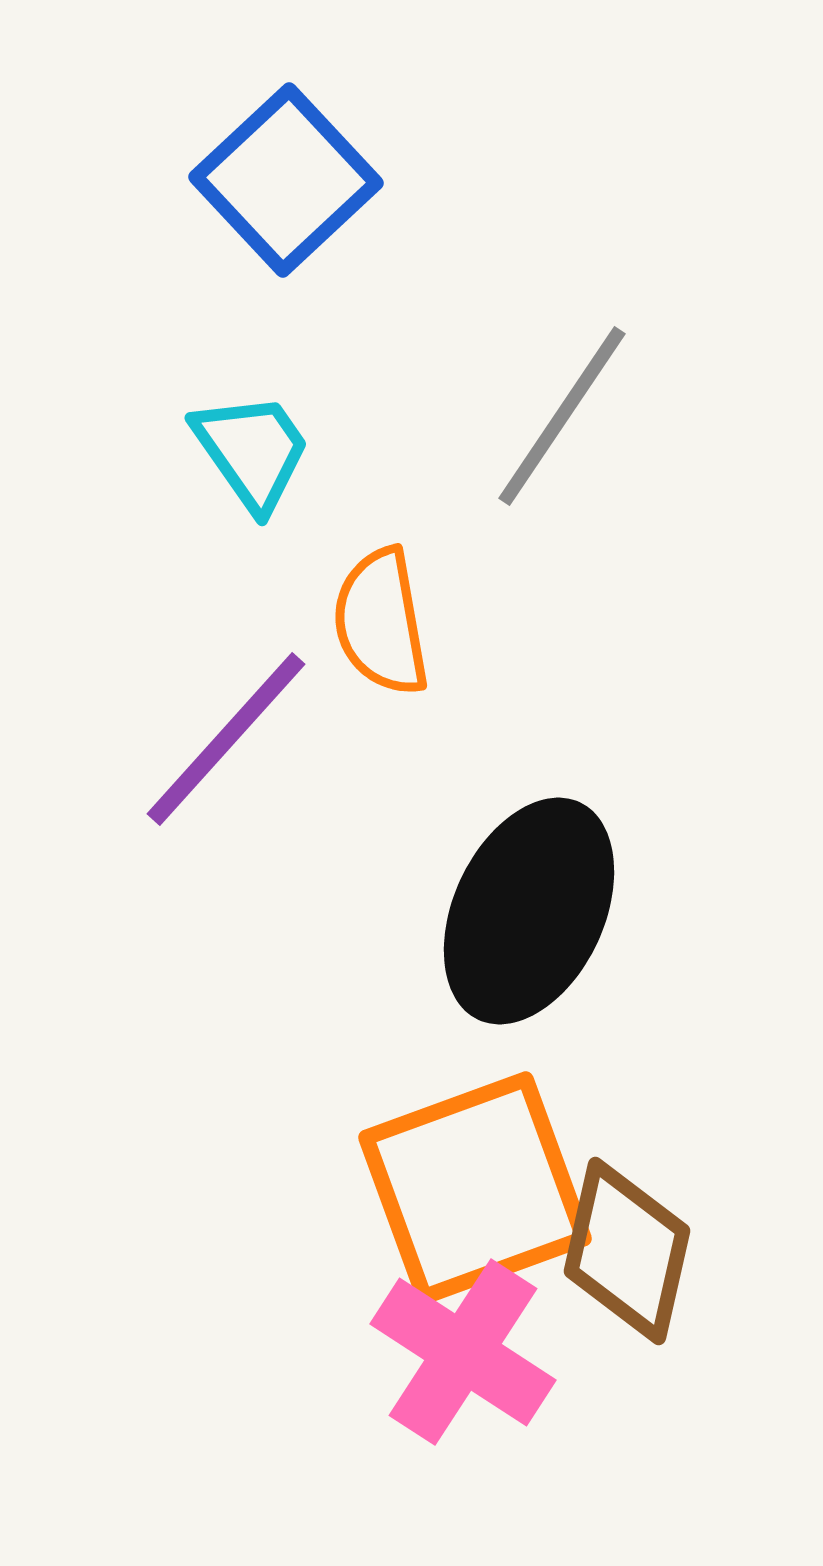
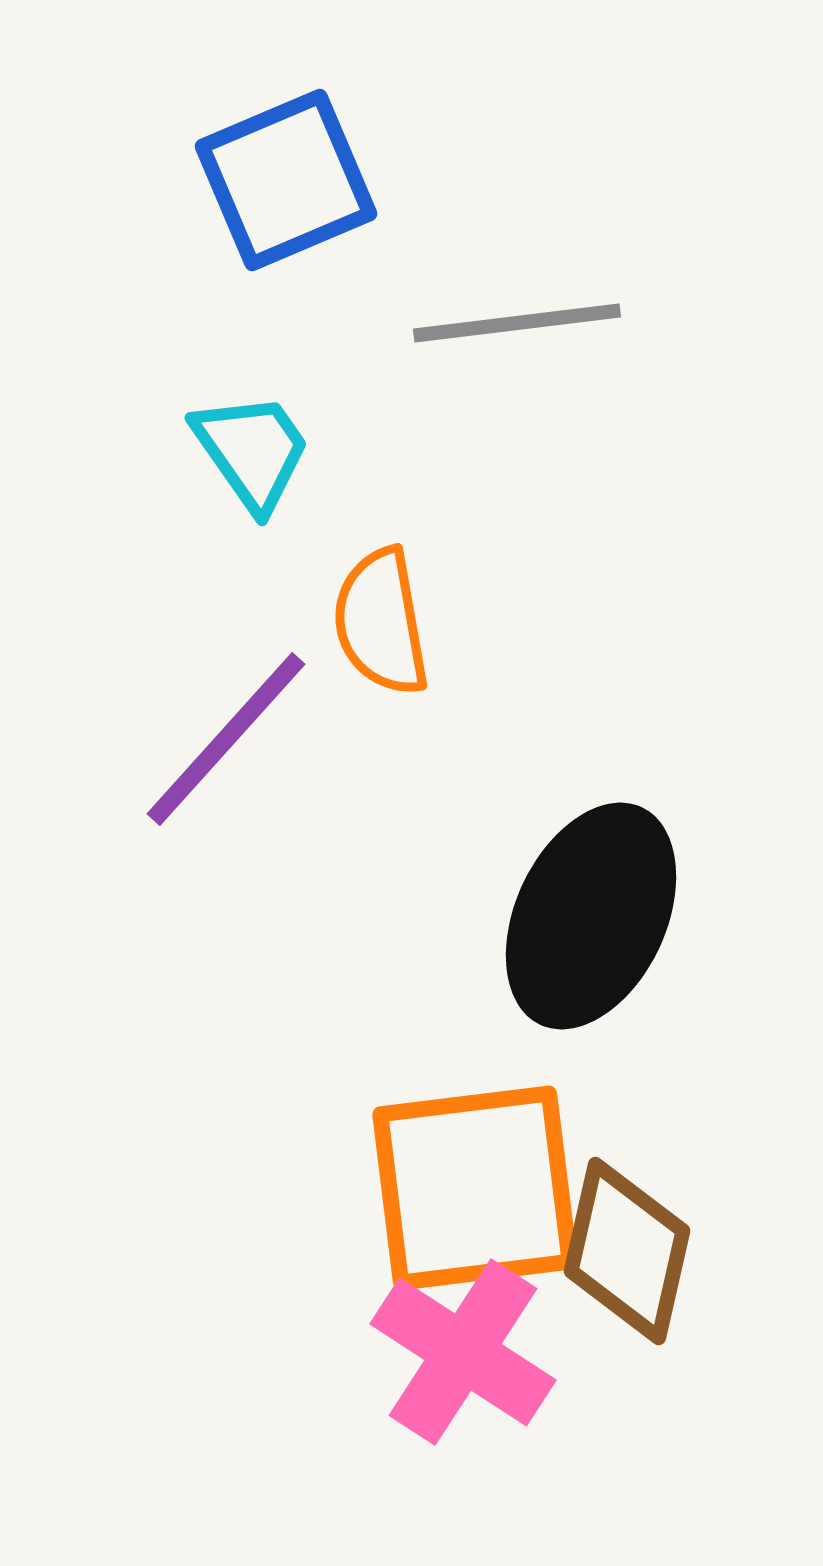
blue square: rotated 20 degrees clockwise
gray line: moved 45 px left, 93 px up; rotated 49 degrees clockwise
black ellipse: moved 62 px right, 5 px down
orange square: rotated 13 degrees clockwise
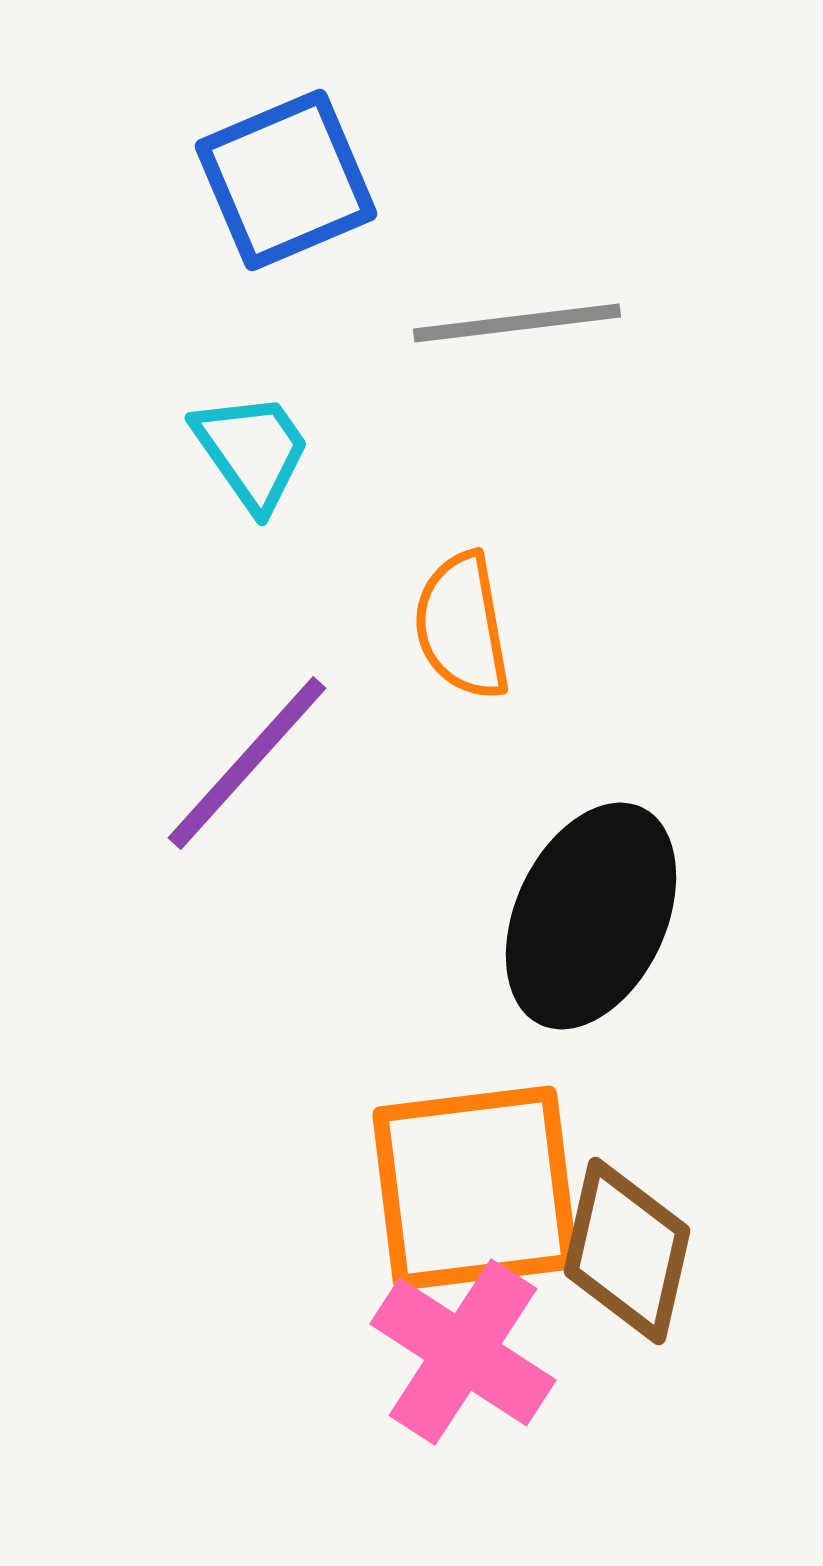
orange semicircle: moved 81 px right, 4 px down
purple line: moved 21 px right, 24 px down
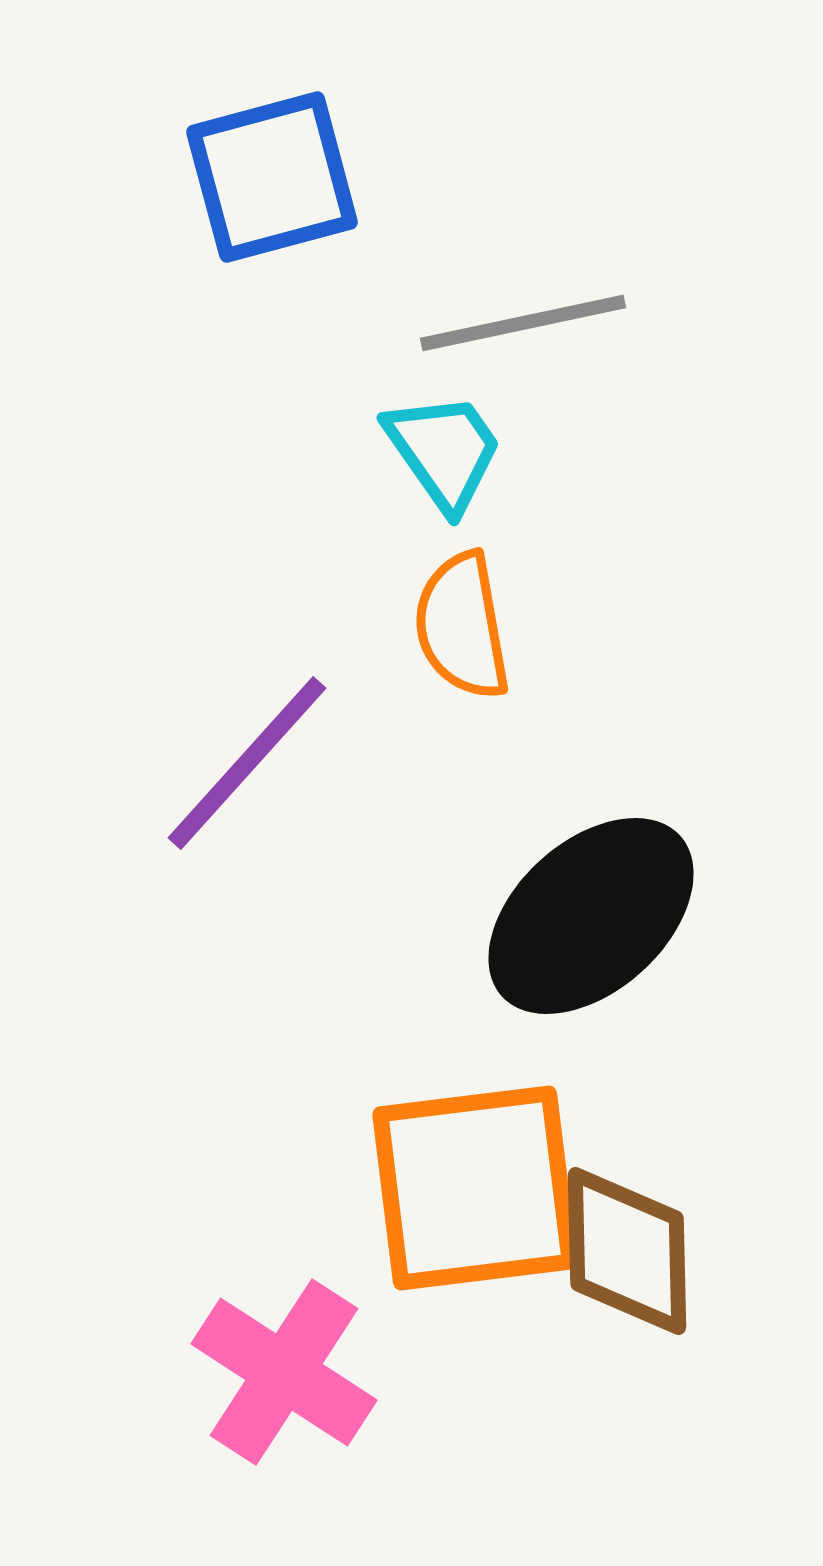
blue square: moved 14 px left, 3 px up; rotated 8 degrees clockwise
gray line: moved 6 px right; rotated 5 degrees counterclockwise
cyan trapezoid: moved 192 px right
black ellipse: rotated 23 degrees clockwise
brown diamond: rotated 14 degrees counterclockwise
pink cross: moved 179 px left, 20 px down
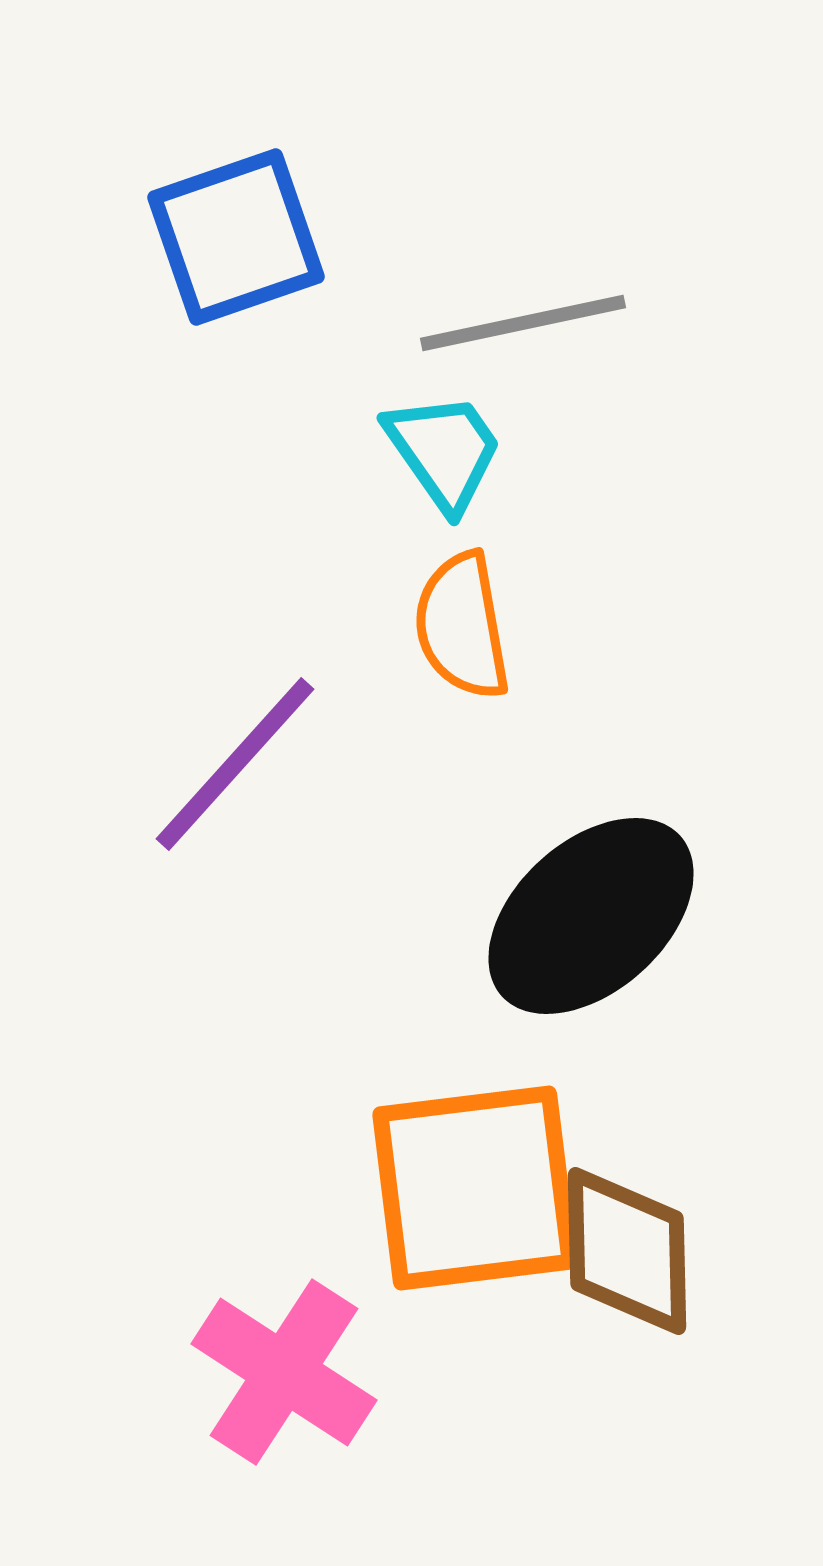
blue square: moved 36 px left, 60 px down; rotated 4 degrees counterclockwise
purple line: moved 12 px left, 1 px down
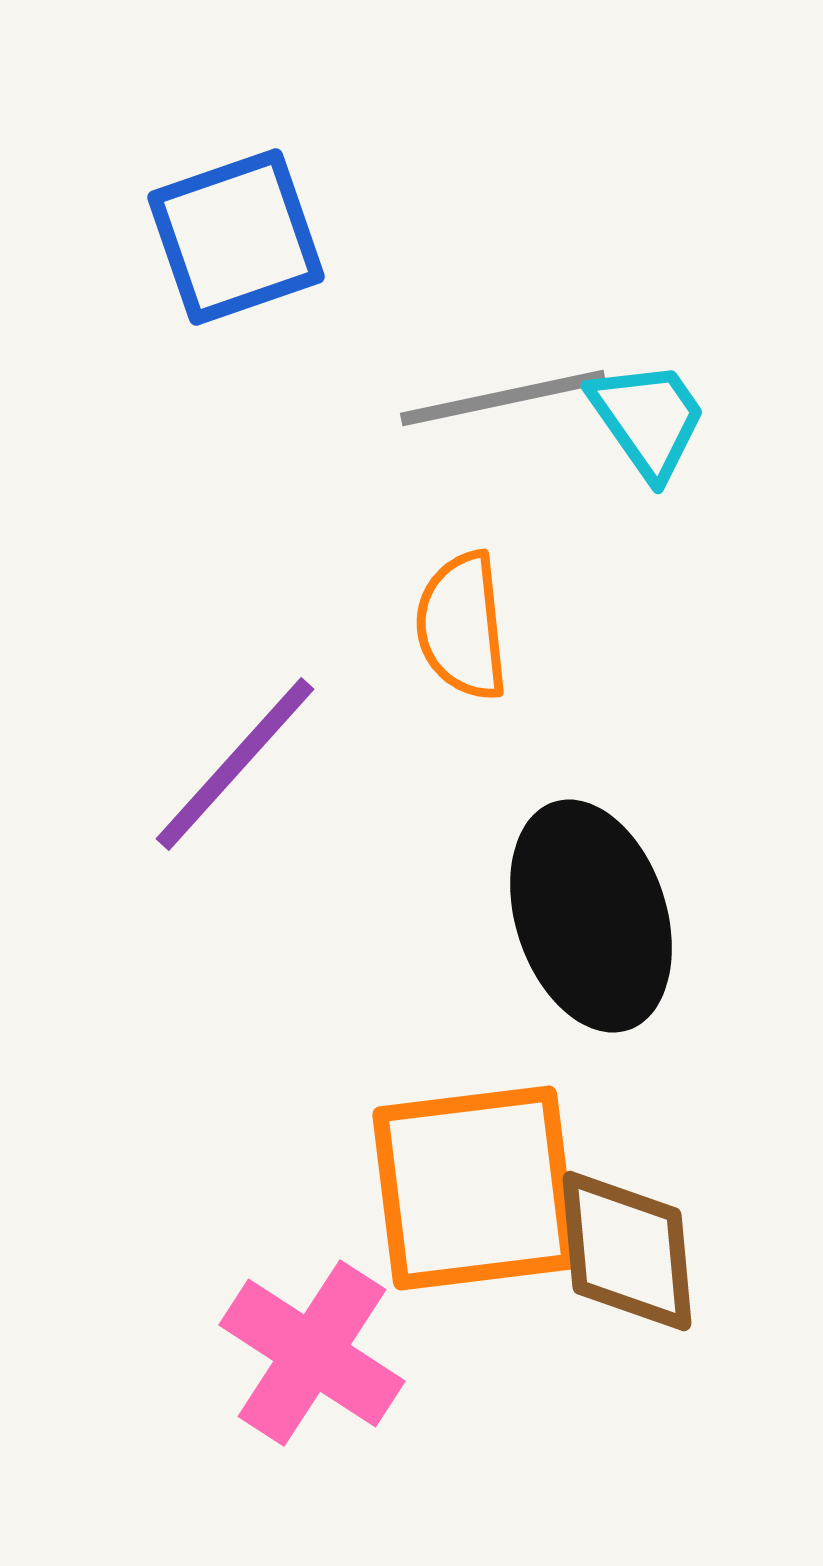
gray line: moved 20 px left, 75 px down
cyan trapezoid: moved 204 px right, 32 px up
orange semicircle: rotated 4 degrees clockwise
black ellipse: rotated 66 degrees counterclockwise
brown diamond: rotated 4 degrees counterclockwise
pink cross: moved 28 px right, 19 px up
